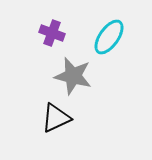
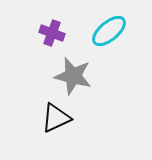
cyan ellipse: moved 6 px up; rotated 15 degrees clockwise
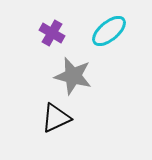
purple cross: rotated 10 degrees clockwise
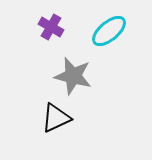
purple cross: moved 1 px left, 6 px up
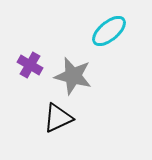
purple cross: moved 21 px left, 38 px down
black triangle: moved 2 px right
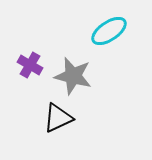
cyan ellipse: rotated 6 degrees clockwise
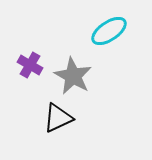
gray star: rotated 15 degrees clockwise
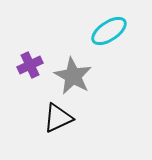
purple cross: rotated 35 degrees clockwise
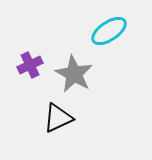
gray star: moved 1 px right, 2 px up
